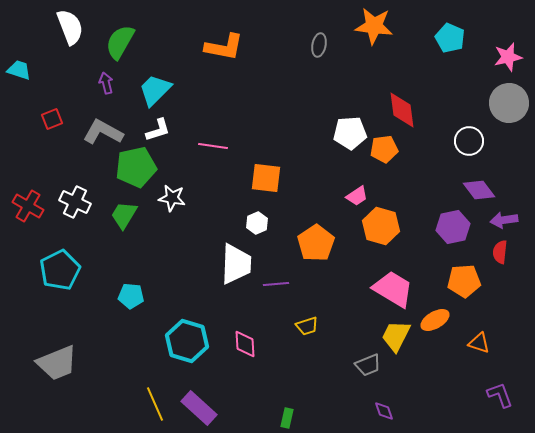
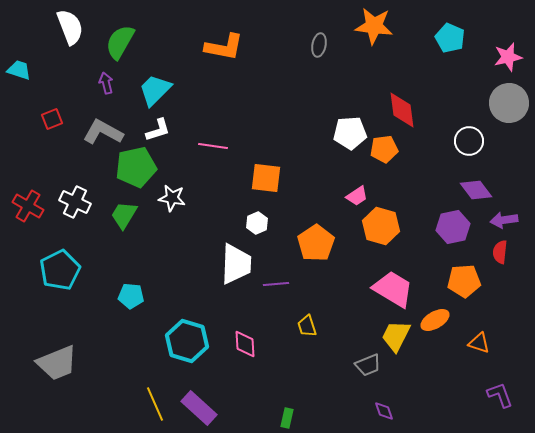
purple diamond at (479, 190): moved 3 px left
yellow trapezoid at (307, 326): rotated 90 degrees clockwise
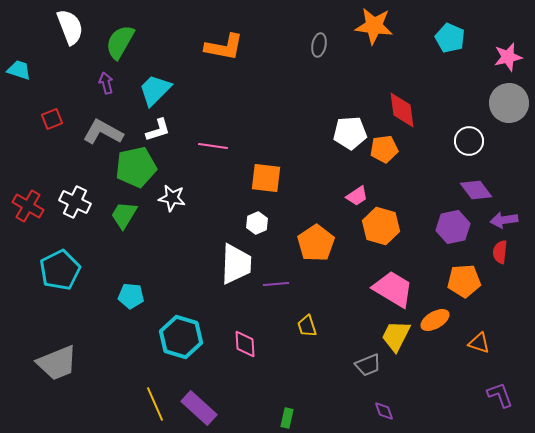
cyan hexagon at (187, 341): moved 6 px left, 4 px up
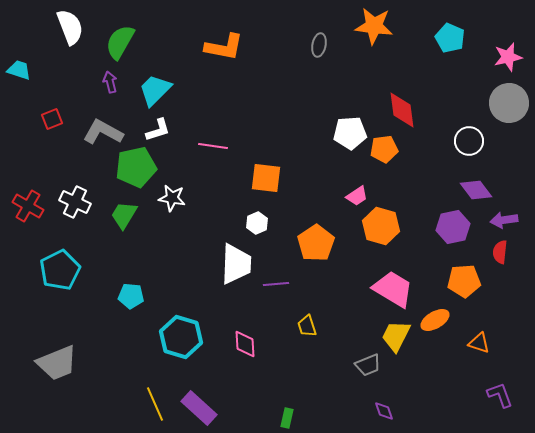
purple arrow at (106, 83): moved 4 px right, 1 px up
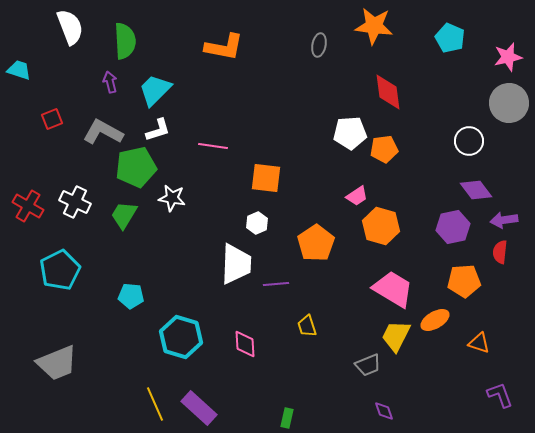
green semicircle at (120, 42): moved 5 px right, 1 px up; rotated 147 degrees clockwise
red diamond at (402, 110): moved 14 px left, 18 px up
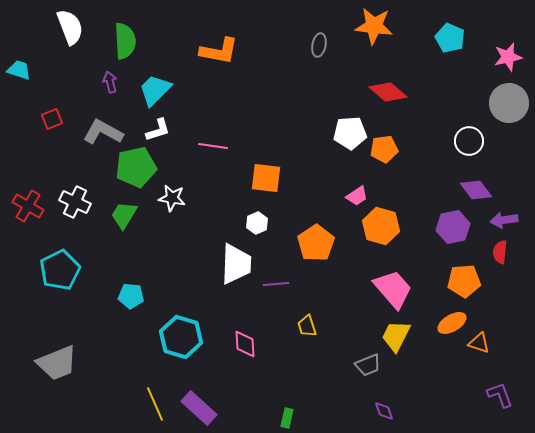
orange L-shape at (224, 47): moved 5 px left, 4 px down
red diamond at (388, 92): rotated 42 degrees counterclockwise
pink trapezoid at (393, 289): rotated 18 degrees clockwise
orange ellipse at (435, 320): moved 17 px right, 3 px down
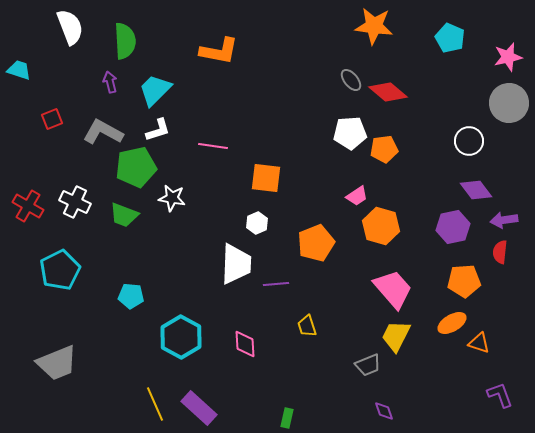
gray ellipse at (319, 45): moved 32 px right, 35 px down; rotated 50 degrees counterclockwise
green trapezoid at (124, 215): rotated 100 degrees counterclockwise
orange pentagon at (316, 243): rotated 12 degrees clockwise
cyan hexagon at (181, 337): rotated 12 degrees clockwise
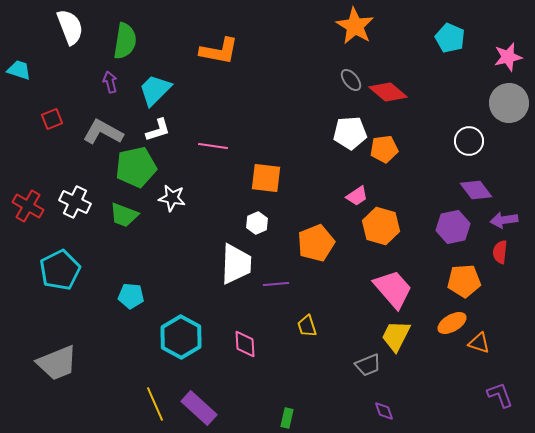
orange star at (374, 26): moved 19 px left; rotated 24 degrees clockwise
green semicircle at (125, 41): rotated 12 degrees clockwise
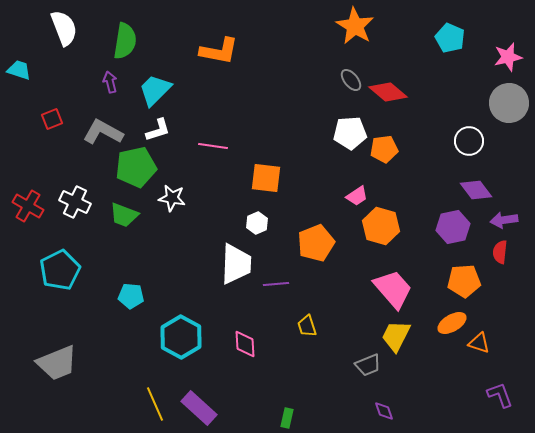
white semicircle at (70, 27): moved 6 px left, 1 px down
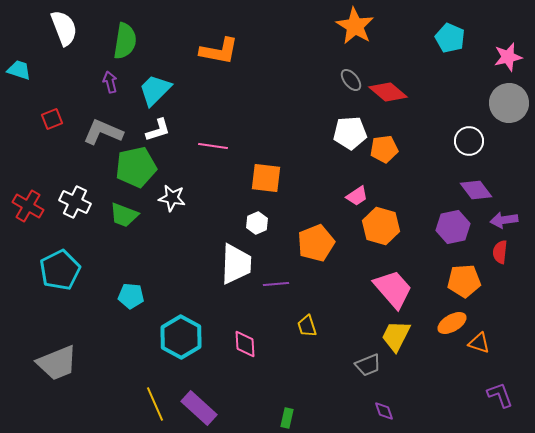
gray L-shape at (103, 132): rotated 6 degrees counterclockwise
